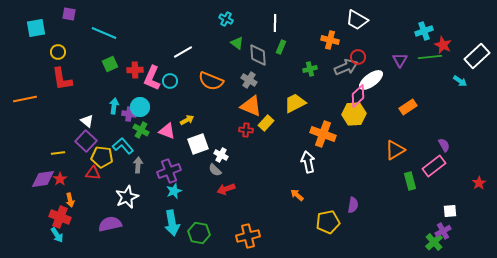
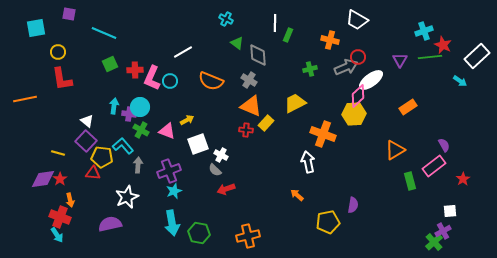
green rectangle at (281, 47): moved 7 px right, 12 px up
yellow line at (58, 153): rotated 24 degrees clockwise
red star at (479, 183): moved 16 px left, 4 px up
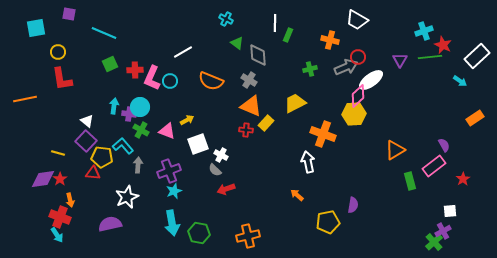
orange rectangle at (408, 107): moved 67 px right, 11 px down
